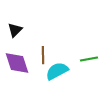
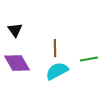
black triangle: rotated 21 degrees counterclockwise
brown line: moved 12 px right, 7 px up
purple diamond: rotated 12 degrees counterclockwise
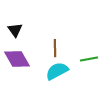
purple diamond: moved 4 px up
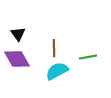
black triangle: moved 3 px right, 4 px down
brown line: moved 1 px left
green line: moved 1 px left, 2 px up
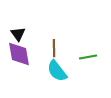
purple diamond: moved 2 px right, 5 px up; rotated 20 degrees clockwise
cyan semicircle: rotated 100 degrees counterclockwise
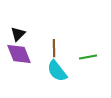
black triangle: rotated 21 degrees clockwise
purple diamond: rotated 12 degrees counterclockwise
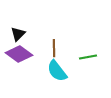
purple diamond: rotated 32 degrees counterclockwise
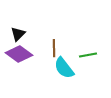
green line: moved 2 px up
cyan semicircle: moved 7 px right, 3 px up
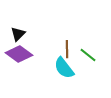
brown line: moved 13 px right, 1 px down
green line: rotated 48 degrees clockwise
